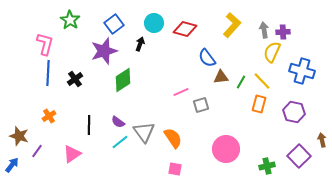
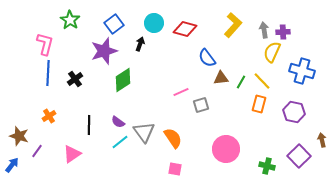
yellow L-shape: moved 1 px right
brown triangle: moved 1 px down
green cross: rotated 28 degrees clockwise
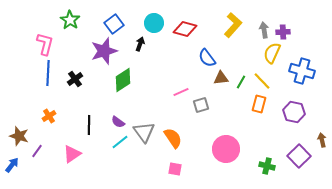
yellow semicircle: moved 1 px down
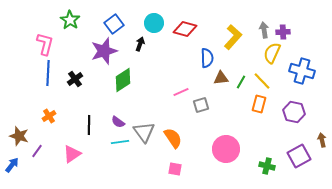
yellow L-shape: moved 12 px down
blue semicircle: rotated 144 degrees counterclockwise
cyan line: rotated 30 degrees clockwise
purple square: rotated 15 degrees clockwise
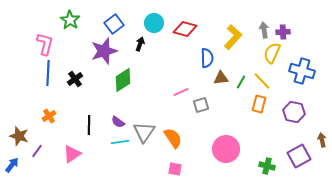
gray triangle: rotated 10 degrees clockwise
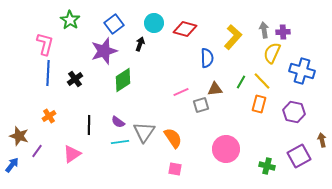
brown triangle: moved 6 px left, 11 px down
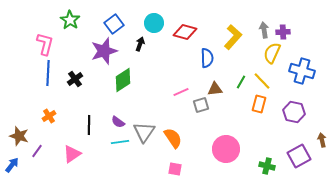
red diamond: moved 3 px down
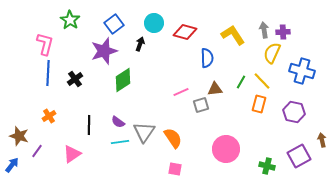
yellow L-shape: moved 2 px up; rotated 75 degrees counterclockwise
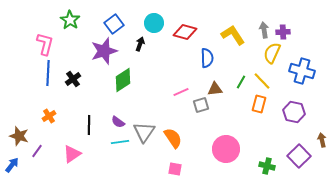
black cross: moved 2 px left
purple square: rotated 15 degrees counterclockwise
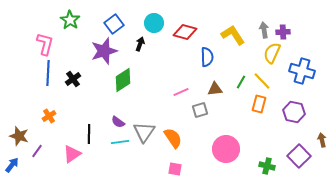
blue semicircle: moved 1 px up
gray square: moved 1 px left, 5 px down
black line: moved 9 px down
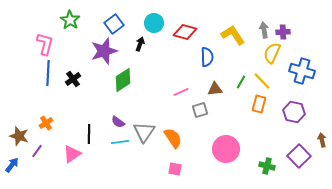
orange cross: moved 3 px left, 7 px down
